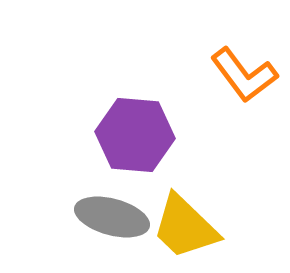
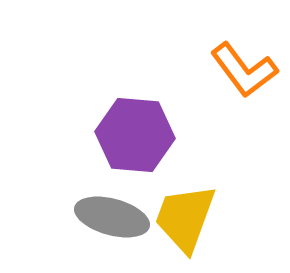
orange L-shape: moved 5 px up
yellow trapezoid: moved 9 px up; rotated 66 degrees clockwise
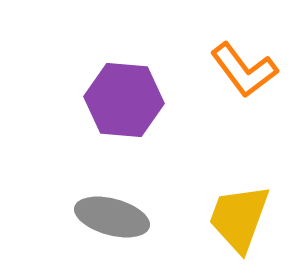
purple hexagon: moved 11 px left, 35 px up
yellow trapezoid: moved 54 px right
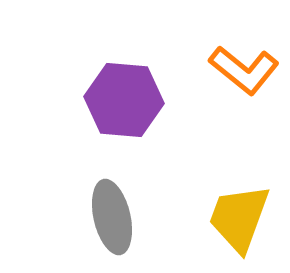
orange L-shape: rotated 14 degrees counterclockwise
gray ellipse: rotated 62 degrees clockwise
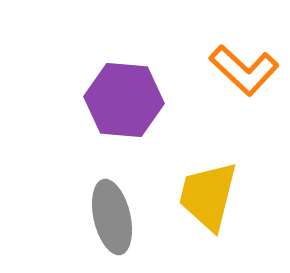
orange L-shape: rotated 4 degrees clockwise
yellow trapezoid: moved 31 px left, 22 px up; rotated 6 degrees counterclockwise
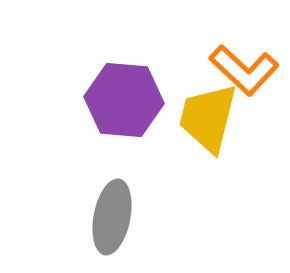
yellow trapezoid: moved 78 px up
gray ellipse: rotated 24 degrees clockwise
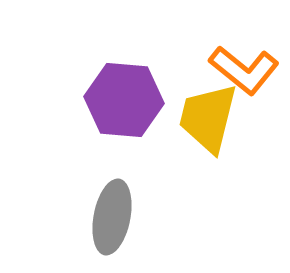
orange L-shape: rotated 4 degrees counterclockwise
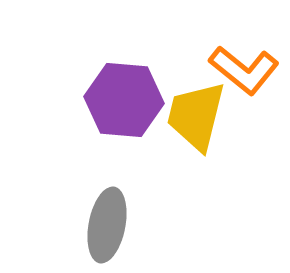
yellow trapezoid: moved 12 px left, 2 px up
gray ellipse: moved 5 px left, 8 px down
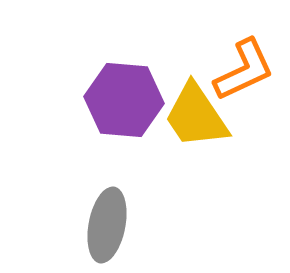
orange L-shape: rotated 64 degrees counterclockwise
yellow trapezoid: rotated 48 degrees counterclockwise
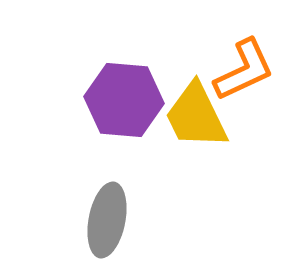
yellow trapezoid: rotated 8 degrees clockwise
gray ellipse: moved 5 px up
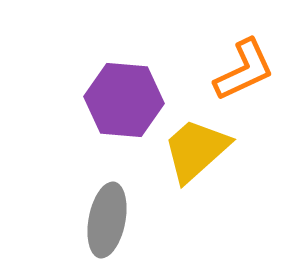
yellow trapezoid: moved 34 px down; rotated 74 degrees clockwise
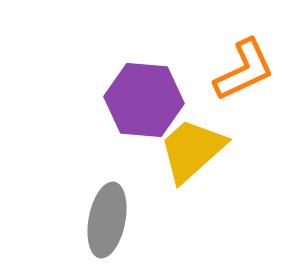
purple hexagon: moved 20 px right
yellow trapezoid: moved 4 px left
